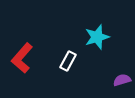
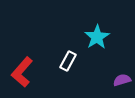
cyan star: rotated 15 degrees counterclockwise
red L-shape: moved 14 px down
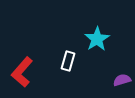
cyan star: moved 2 px down
white rectangle: rotated 12 degrees counterclockwise
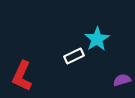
white rectangle: moved 6 px right, 5 px up; rotated 48 degrees clockwise
red L-shape: moved 4 px down; rotated 16 degrees counterclockwise
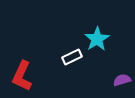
white rectangle: moved 2 px left, 1 px down
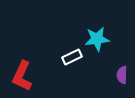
cyan star: rotated 25 degrees clockwise
purple semicircle: moved 5 px up; rotated 72 degrees counterclockwise
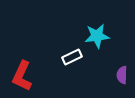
cyan star: moved 3 px up
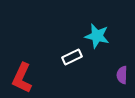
cyan star: rotated 20 degrees clockwise
red L-shape: moved 2 px down
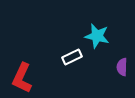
purple semicircle: moved 8 px up
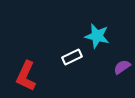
purple semicircle: rotated 54 degrees clockwise
red L-shape: moved 4 px right, 2 px up
